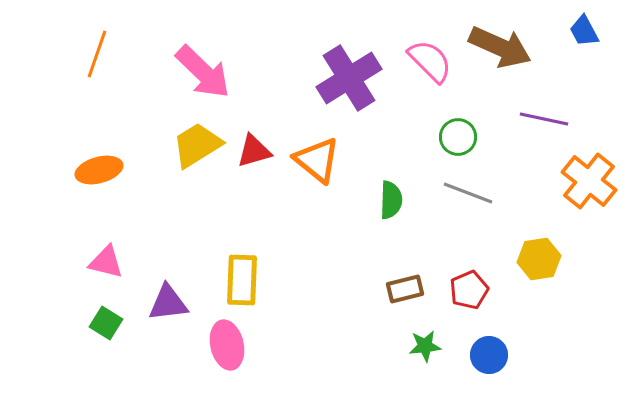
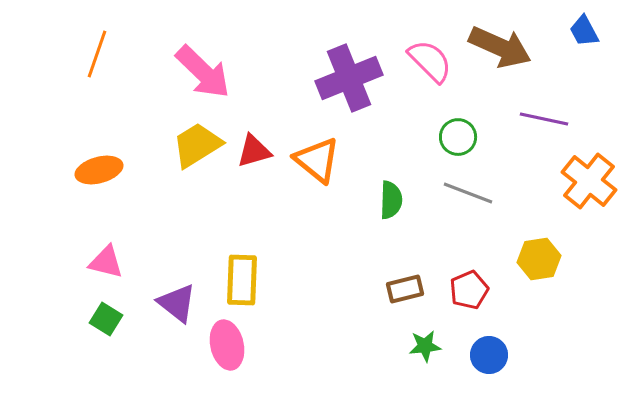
purple cross: rotated 10 degrees clockwise
purple triangle: moved 9 px right; rotated 45 degrees clockwise
green square: moved 4 px up
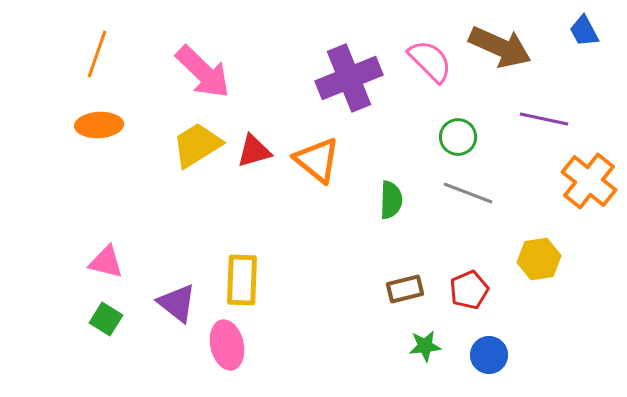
orange ellipse: moved 45 px up; rotated 12 degrees clockwise
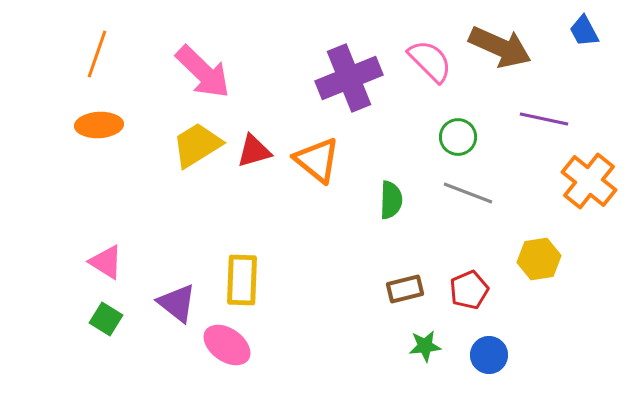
pink triangle: rotated 18 degrees clockwise
pink ellipse: rotated 42 degrees counterclockwise
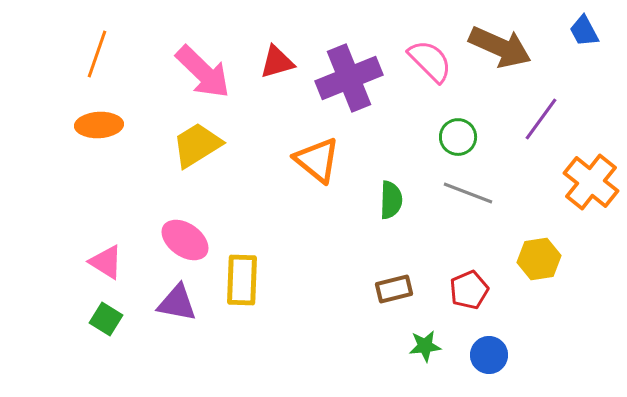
purple line: moved 3 px left; rotated 66 degrees counterclockwise
red triangle: moved 23 px right, 89 px up
orange cross: moved 2 px right, 1 px down
brown rectangle: moved 11 px left
purple triangle: rotated 27 degrees counterclockwise
pink ellipse: moved 42 px left, 105 px up
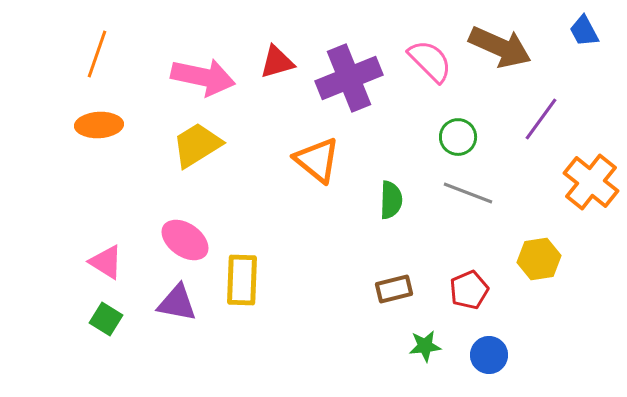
pink arrow: moved 5 px down; rotated 32 degrees counterclockwise
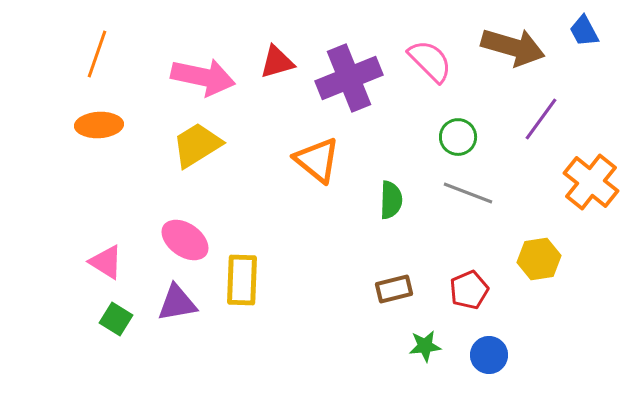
brown arrow: moved 13 px right; rotated 8 degrees counterclockwise
purple triangle: rotated 21 degrees counterclockwise
green square: moved 10 px right
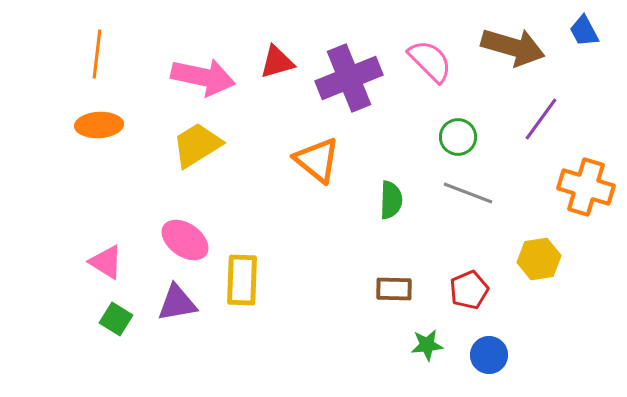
orange line: rotated 12 degrees counterclockwise
orange cross: moved 5 px left, 5 px down; rotated 22 degrees counterclockwise
brown rectangle: rotated 15 degrees clockwise
green star: moved 2 px right, 1 px up
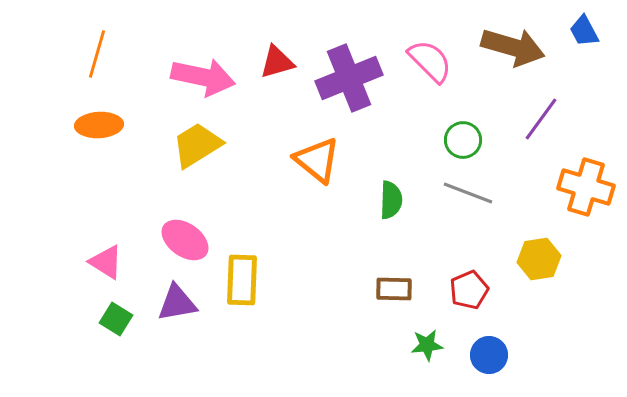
orange line: rotated 9 degrees clockwise
green circle: moved 5 px right, 3 px down
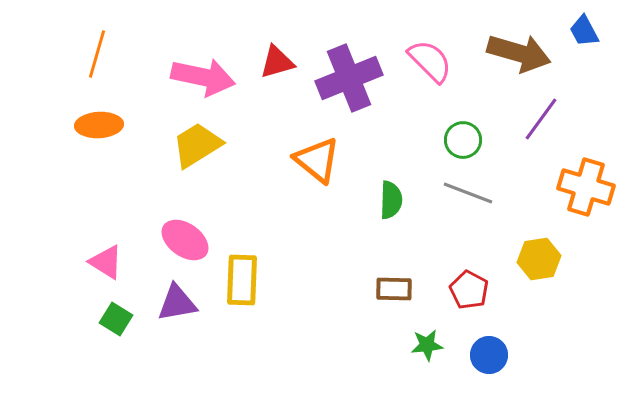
brown arrow: moved 6 px right, 6 px down
red pentagon: rotated 21 degrees counterclockwise
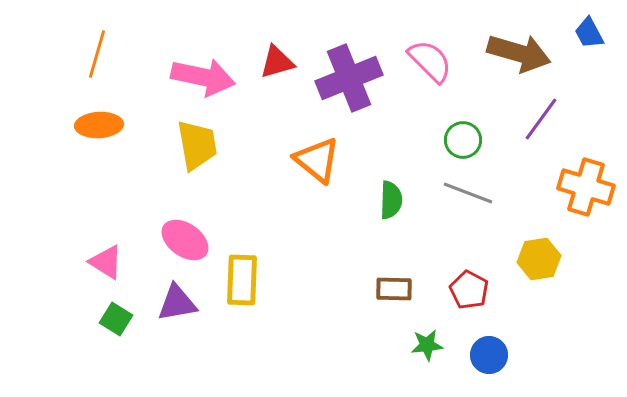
blue trapezoid: moved 5 px right, 2 px down
yellow trapezoid: rotated 112 degrees clockwise
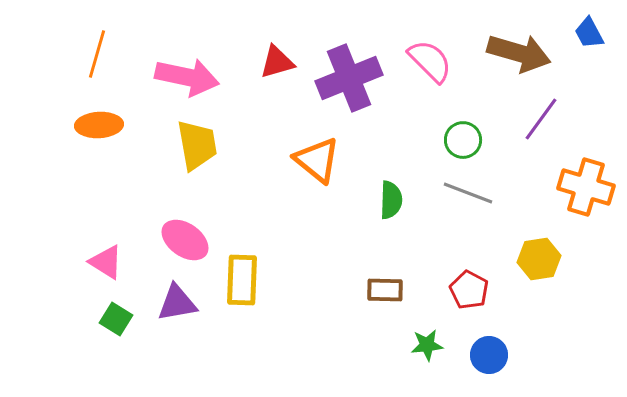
pink arrow: moved 16 px left
brown rectangle: moved 9 px left, 1 px down
